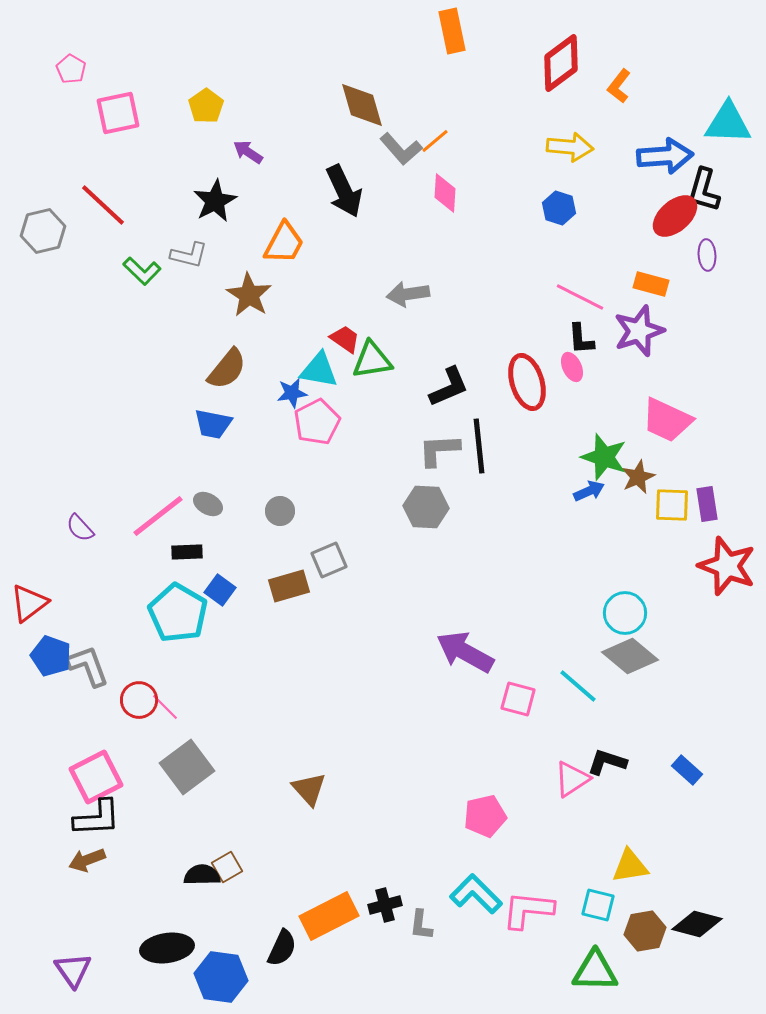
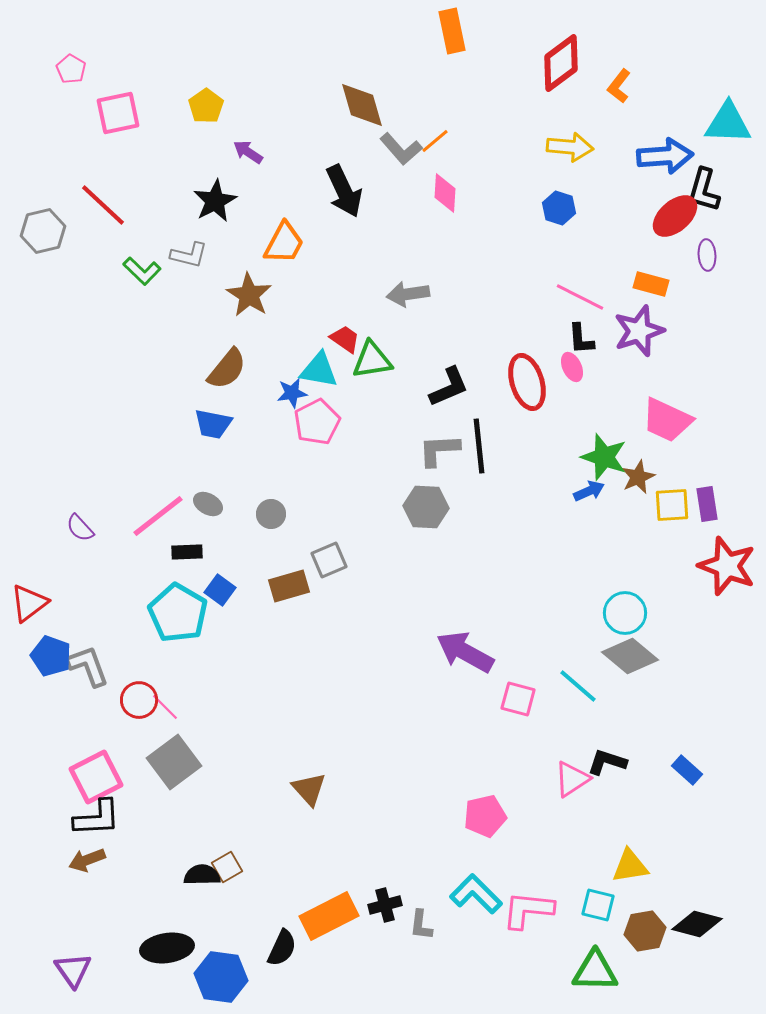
yellow square at (672, 505): rotated 6 degrees counterclockwise
gray circle at (280, 511): moved 9 px left, 3 px down
gray square at (187, 767): moved 13 px left, 5 px up
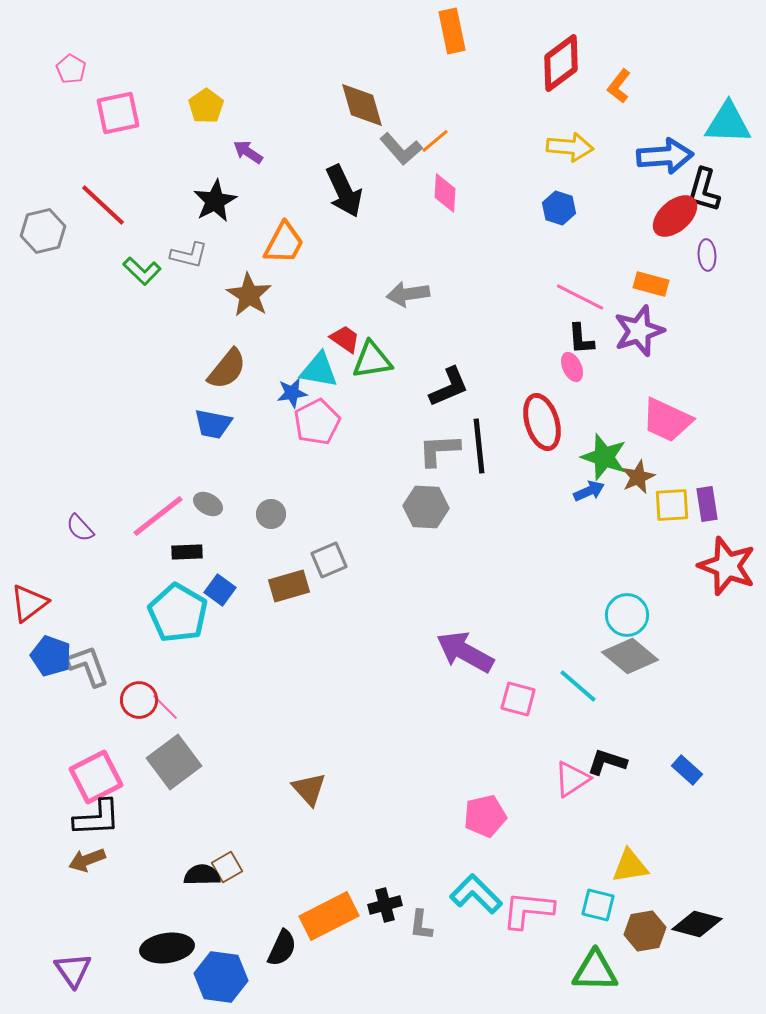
red ellipse at (527, 382): moved 15 px right, 40 px down
cyan circle at (625, 613): moved 2 px right, 2 px down
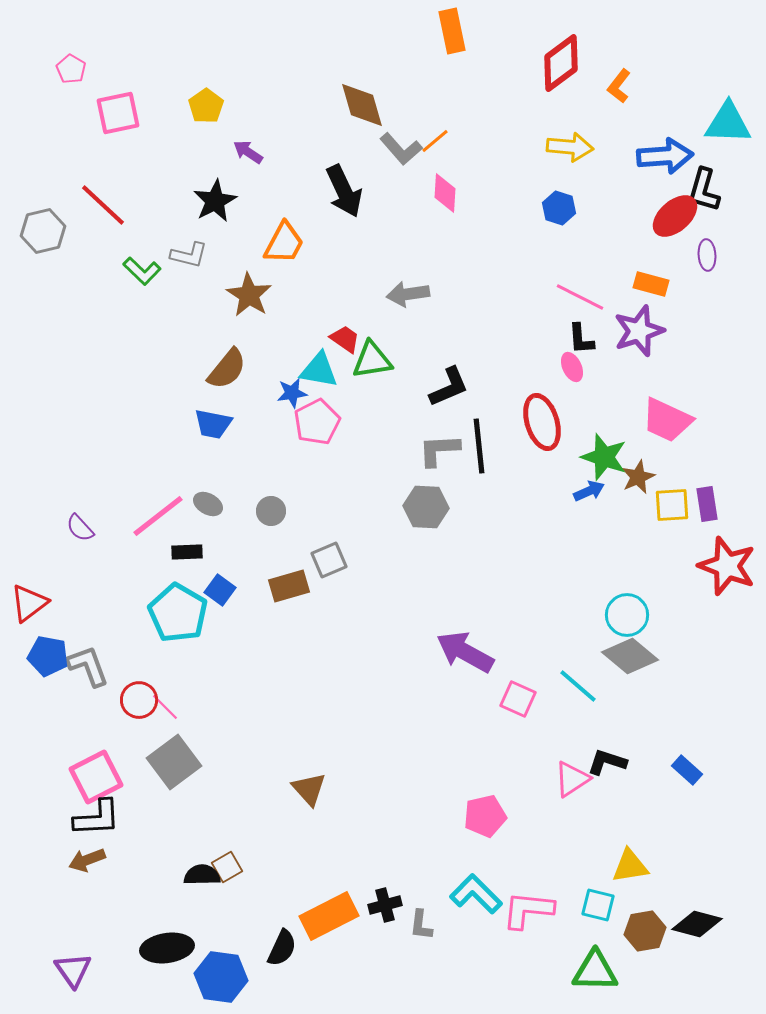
gray circle at (271, 514): moved 3 px up
blue pentagon at (51, 656): moved 3 px left; rotated 9 degrees counterclockwise
pink square at (518, 699): rotated 9 degrees clockwise
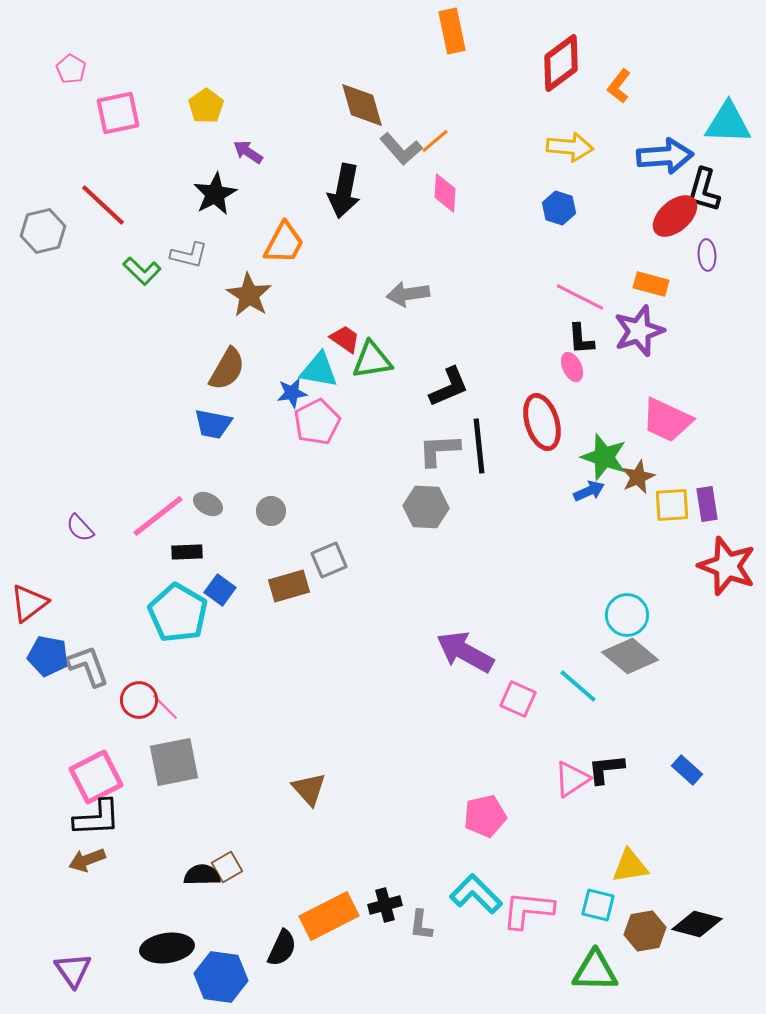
black arrow at (344, 191): rotated 36 degrees clockwise
black star at (215, 201): moved 7 px up
brown semicircle at (227, 369): rotated 9 degrees counterclockwise
gray square at (174, 762): rotated 26 degrees clockwise
black L-shape at (607, 762): moved 1 px left, 7 px down; rotated 24 degrees counterclockwise
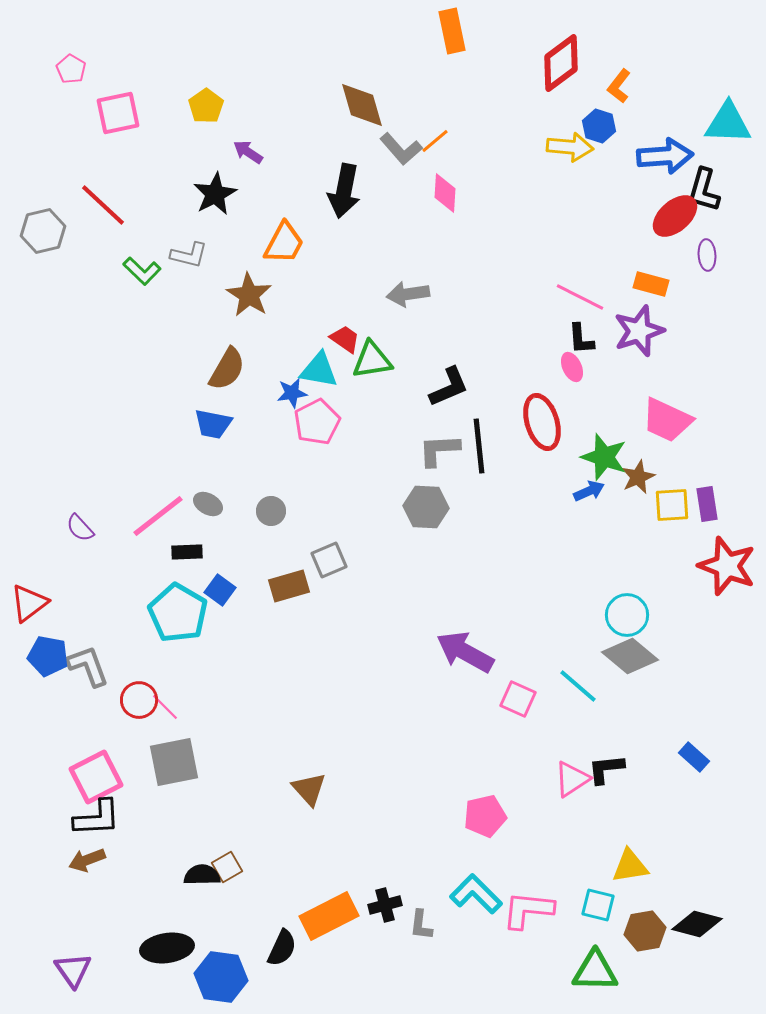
blue hexagon at (559, 208): moved 40 px right, 82 px up
blue rectangle at (687, 770): moved 7 px right, 13 px up
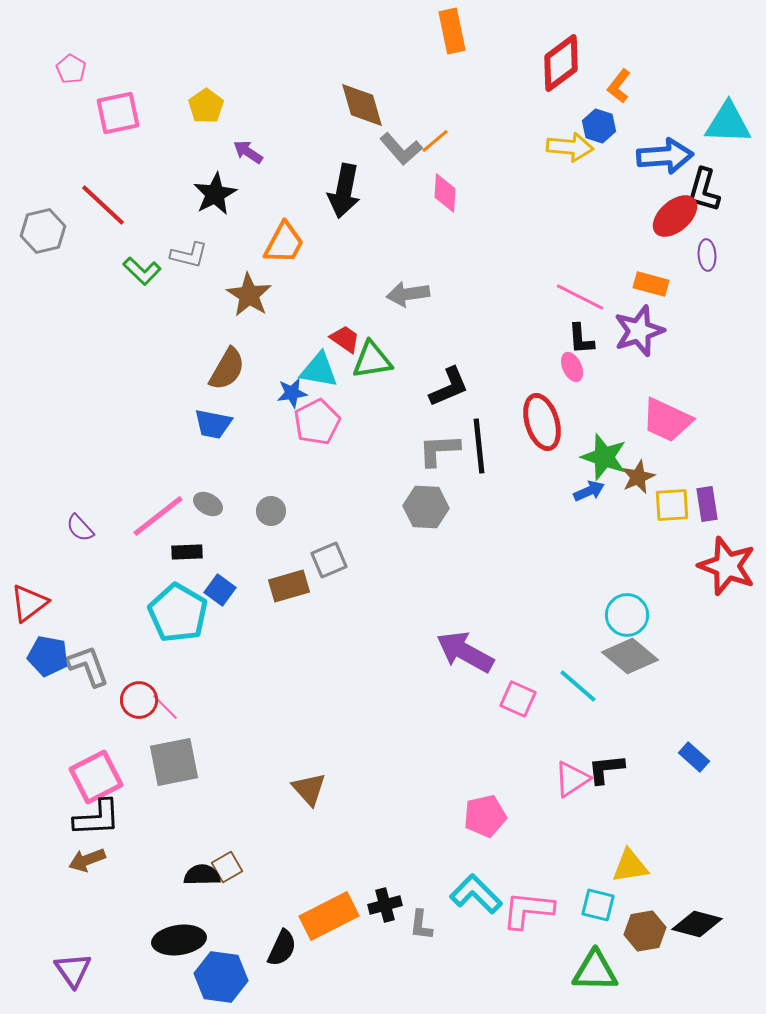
black ellipse at (167, 948): moved 12 px right, 8 px up
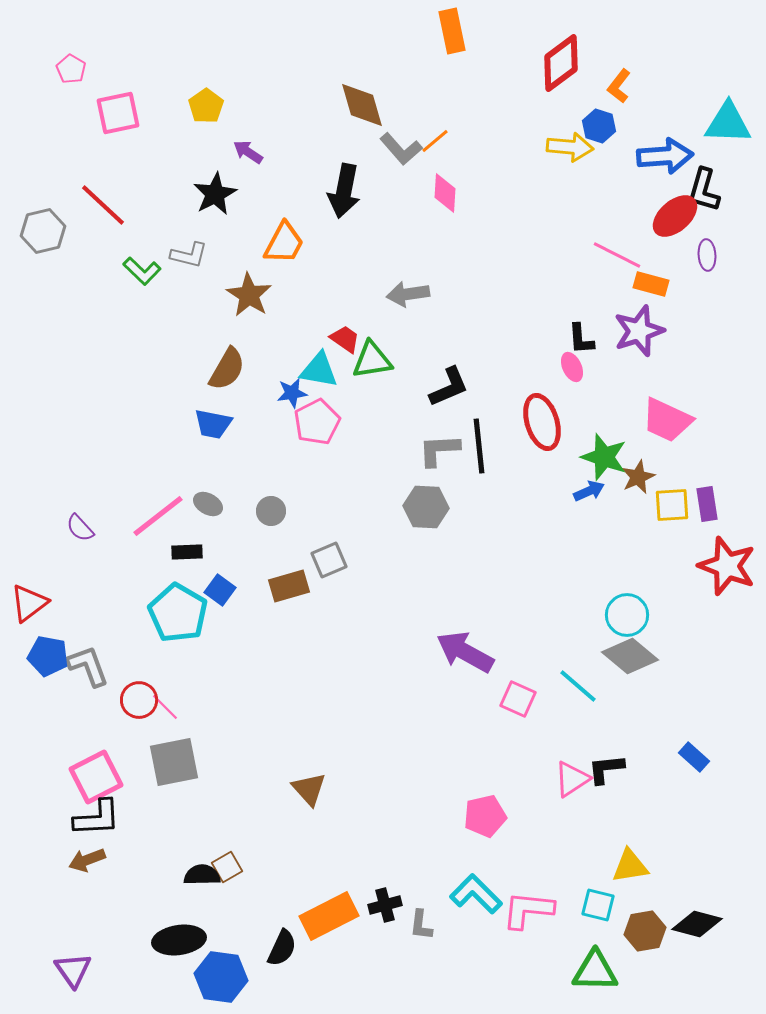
pink line at (580, 297): moved 37 px right, 42 px up
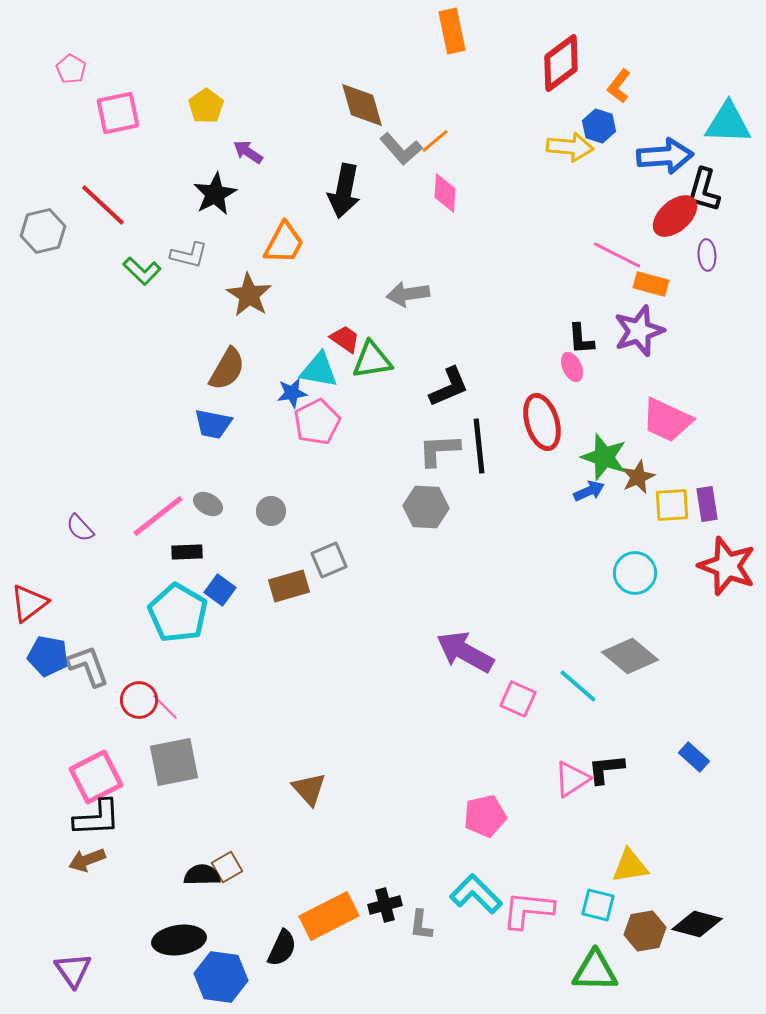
cyan circle at (627, 615): moved 8 px right, 42 px up
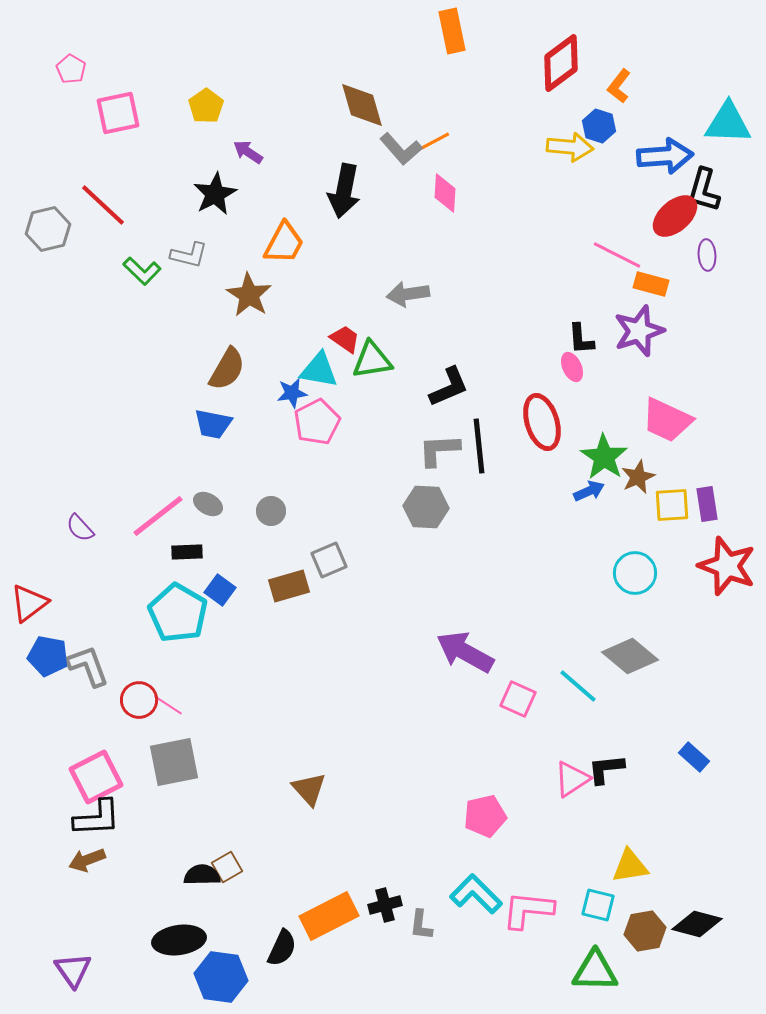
orange line at (435, 141): rotated 12 degrees clockwise
gray hexagon at (43, 231): moved 5 px right, 2 px up
green star at (604, 457): rotated 15 degrees clockwise
pink line at (165, 707): moved 3 px right, 2 px up; rotated 12 degrees counterclockwise
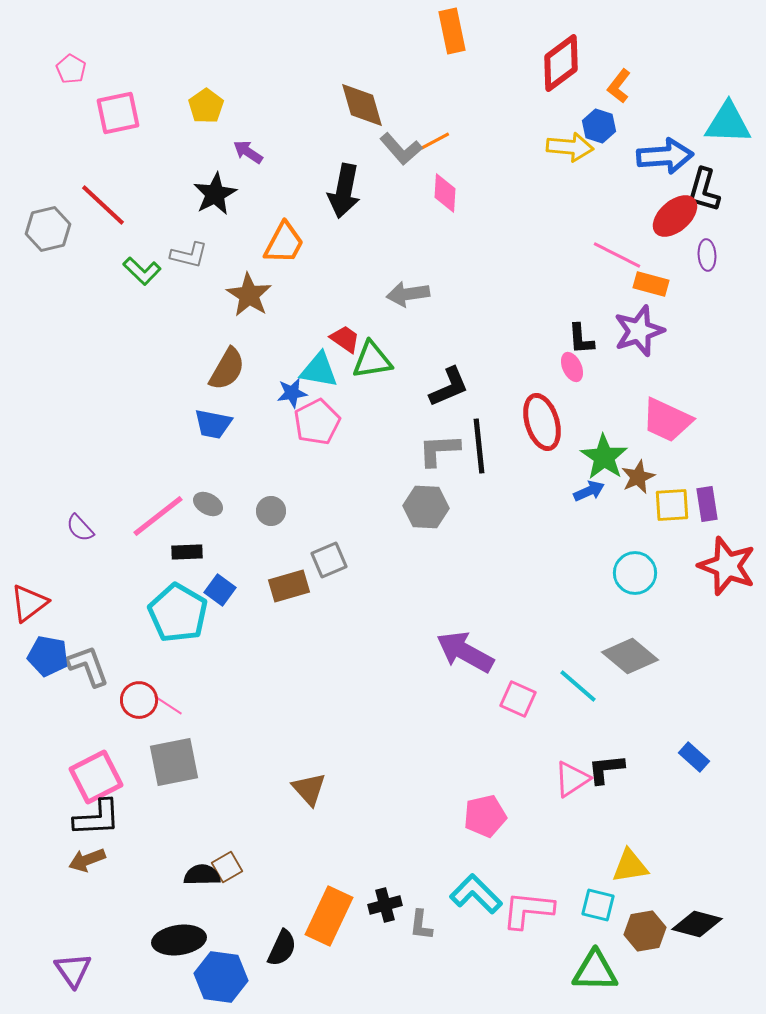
orange rectangle at (329, 916): rotated 38 degrees counterclockwise
